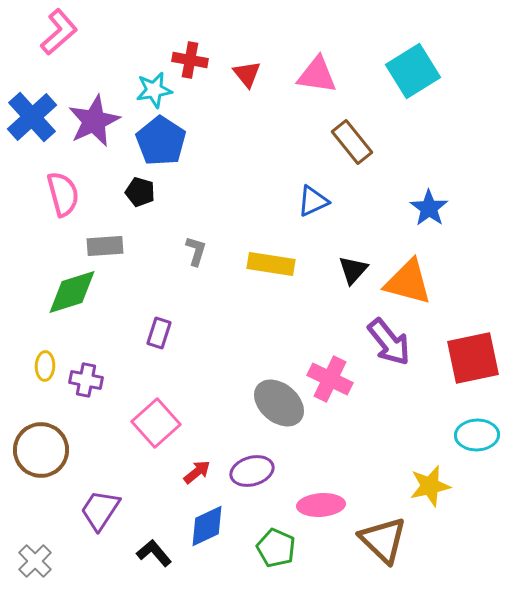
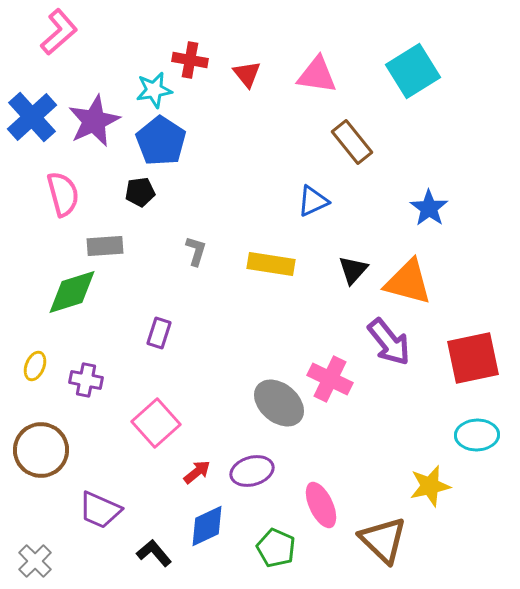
black pentagon: rotated 24 degrees counterclockwise
yellow ellipse: moved 10 px left; rotated 20 degrees clockwise
pink ellipse: rotated 69 degrees clockwise
purple trapezoid: rotated 99 degrees counterclockwise
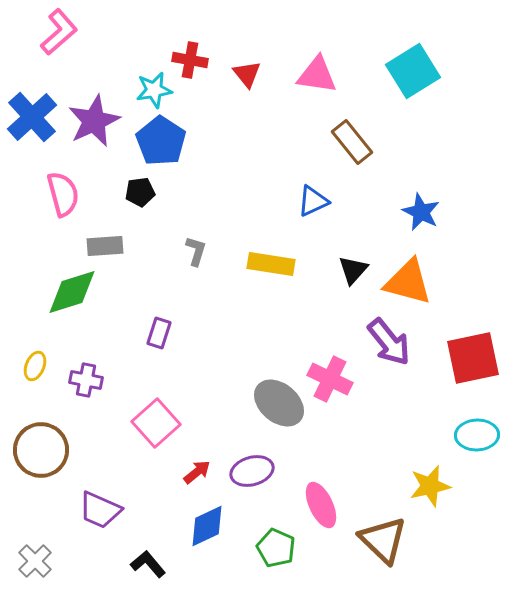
blue star: moved 8 px left, 4 px down; rotated 9 degrees counterclockwise
black L-shape: moved 6 px left, 11 px down
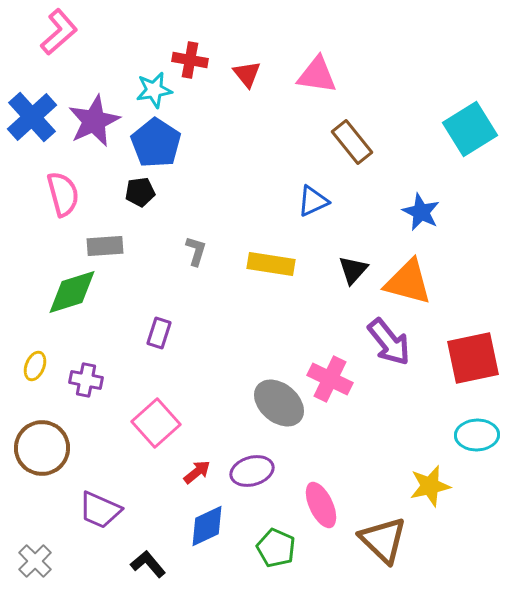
cyan square: moved 57 px right, 58 px down
blue pentagon: moved 5 px left, 2 px down
brown circle: moved 1 px right, 2 px up
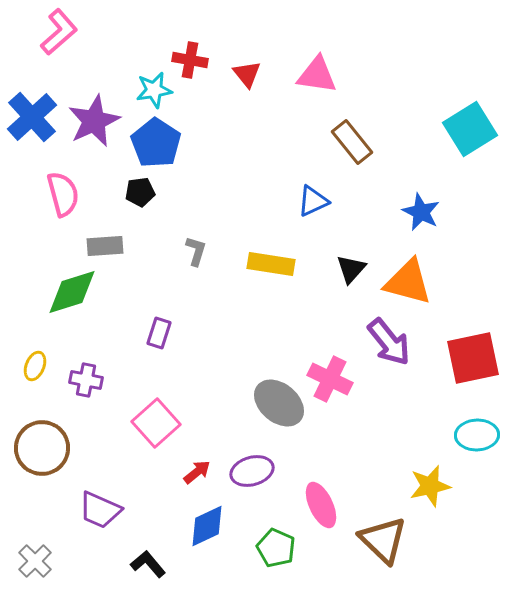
black triangle: moved 2 px left, 1 px up
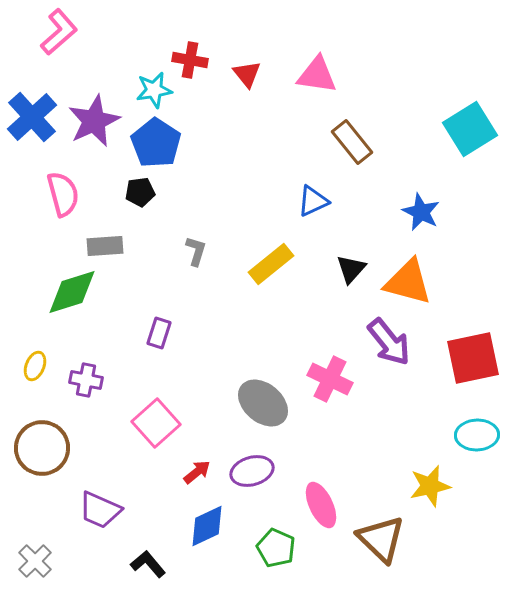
yellow rectangle: rotated 48 degrees counterclockwise
gray ellipse: moved 16 px left
brown triangle: moved 2 px left, 1 px up
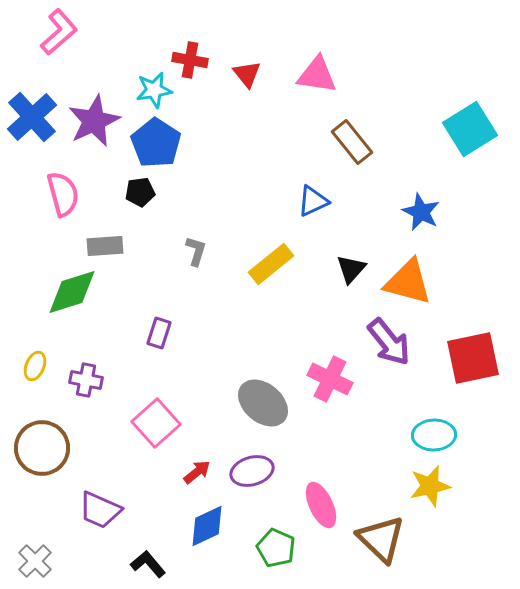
cyan ellipse: moved 43 px left
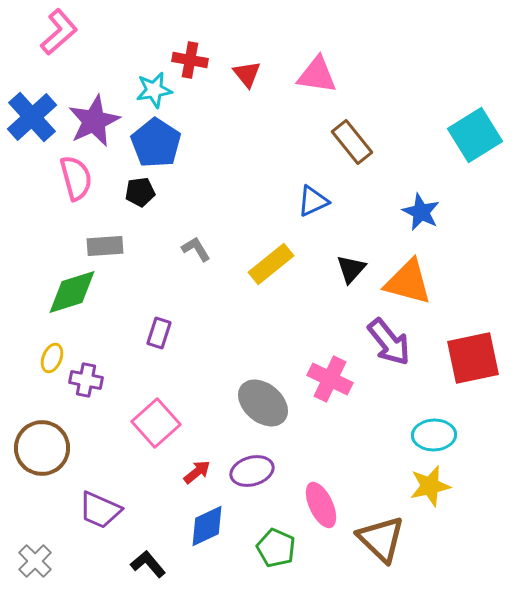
cyan square: moved 5 px right, 6 px down
pink semicircle: moved 13 px right, 16 px up
gray L-shape: moved 2 px up; rotated 48 degrees counterclockwise
yellow ellipse: moved 17 px right, 8 px up
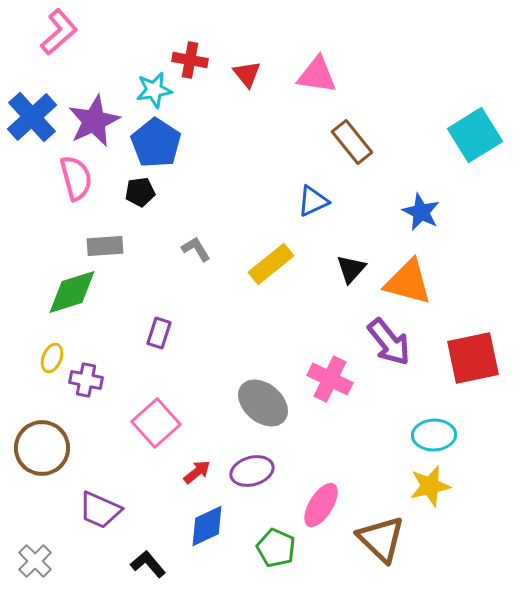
pink ellipse: rotated 57 degrees clockwise
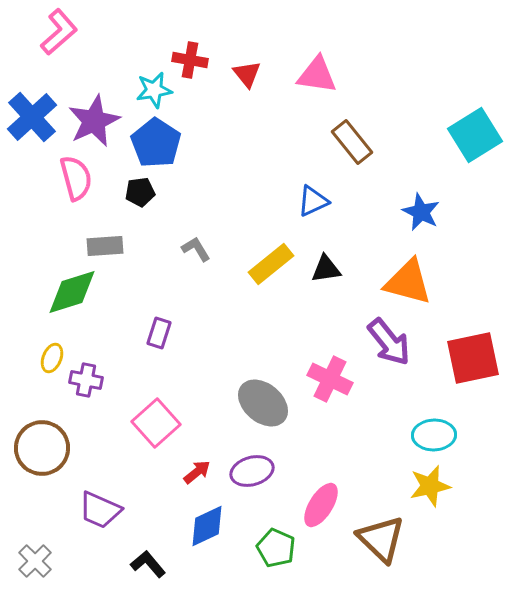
black triangle: moved 25 px left; rotated 40 degrees clockwise
